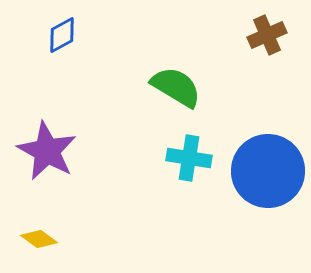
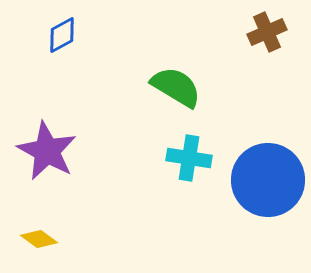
brown cross: moved 3 px up
blue circle: moved 9 px down
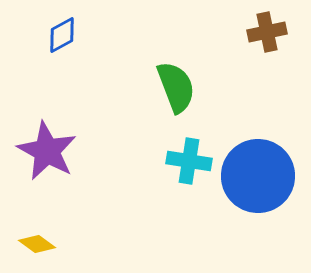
brown cross: rotated 12 degrees clockwise
green semicircle: rotated 38 degrees clockwise
cyan cross: moved 3 px down
blue circle: moved 10 px left, 4 px up
yellow diamond: moved 2 px left, 5 px down
